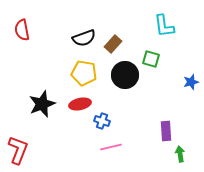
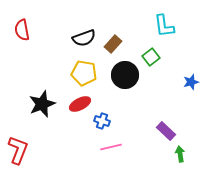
green square: moved 2 px up; rotated 36 degrees clockwise
red ellipse: rotated 15 degrees counterclockwise
purple rectangle: rotated 42 degrees counterclockwise
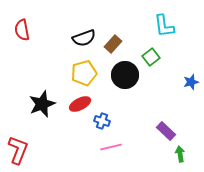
yellow pentagon: rotated 25 degrees counterclockwise
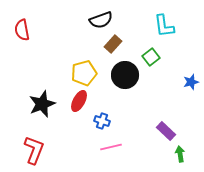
black semicircle: moved 17 px right, 18 px up
red ellipse: moved 1 px left, 3 px up; rotated 35 degrees counterclockwise
red L-shape: moved 16 px right
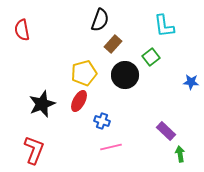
black semicircle: moved 1 px left; rotated 50 degrees counterclockwise
blue star: rotated 21 degrees clockwise
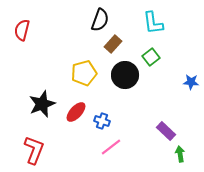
cyan L-shape: moved 11 px left, 3 px up
red semicircle: rotated 25 degrees clockwise
red ellipse: moved 3 px left, 11 px down; rotated 15 degrees clockwise
pink line: rotated 25 degrees counterclockwise
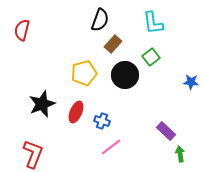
red ellipse: rotated 20 degrees counterclockwise
red L-shape: moved 1 px left, 4 px down
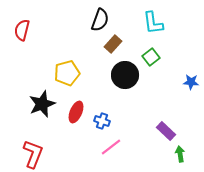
yellow pentagon: moved 17 px left
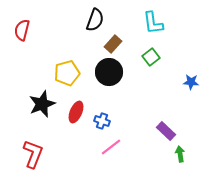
black semicircle: moved 5 px left
black circle: moved 16 px left, 3 px up
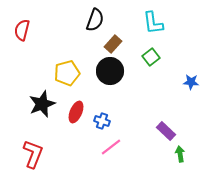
black circle: moved 1 px right, 1 px up
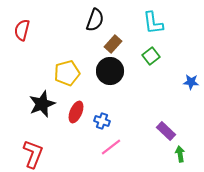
green square: moved 1 px up
